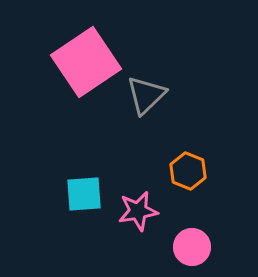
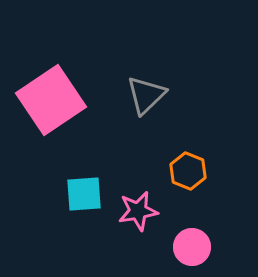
pink square: moved 35 px left, 38 px down
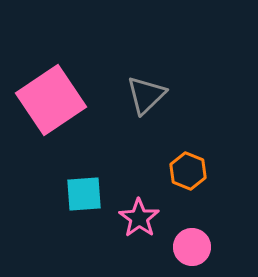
pink star: moved 1 px right, 7 px down; rotated 27 degrees counterclockwise
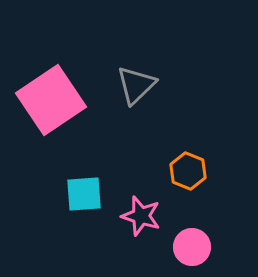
gray triangle: moved 10 px left, 10 px up
pink star: moved 2 px right, 2 px up; rotated 18 degrees counterclockwise
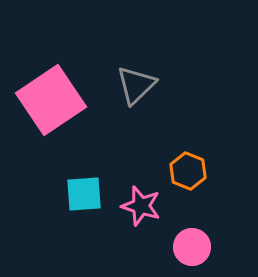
pink star: moved 10 px up
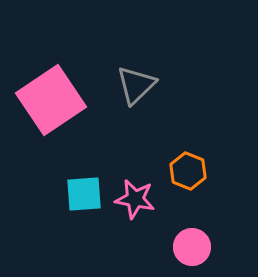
pink star: moved 6 px left, 7 px up; rotated 6 degrees counterclockwise
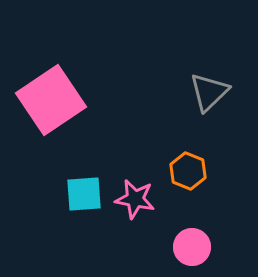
gray triangle: moved 73 px right, 7 px down
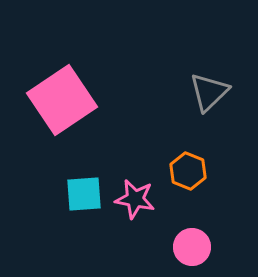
pink square: moved 11 px right
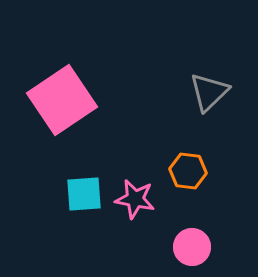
orange hexagon: rotated 15 degrees counterclockwise
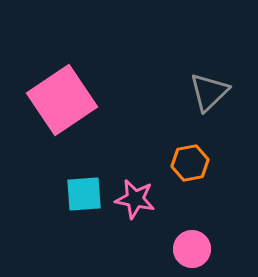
orange hexagon: moved 2 px right, 8 px up; rotated 18 degrees counterclockwise
pink circle: moved 2 px down
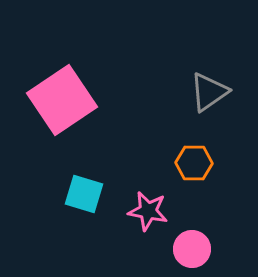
gray triangle: rotated 9 degrees clockwise
orange hexagon: moved 4 px right; rotated 12 degrees clockwise
cyan square: rotated 21 degrees clockwise
pink star: moved 13 px right, 12 px down
